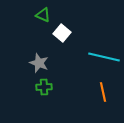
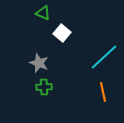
green triangle: moved 2 px up
cyan line: rotated 56 degrees counterclockwise
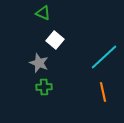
white square: moved 7 px left, 7 px down
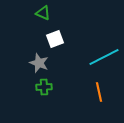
white square: moved 1 px up; rotated 30 degrees clockwise
cyan line: rotated 16 degrees clockwise
orange line: moved 4 px left
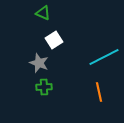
white square: moved 1 px left, 1 px down; rotated 12 degrees counterclockwise
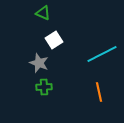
cyan line: moved 2 px left, 3 px up
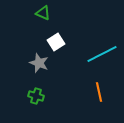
white square: moved 2 px right, 2 px down
green cross: moved 8 px left, 9 px down; rotated 21 degrees clockwise
